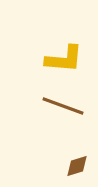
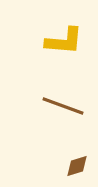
yellow L-shape: moved 18 px up
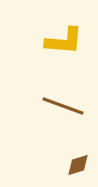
brown diamond: moved 1 px right, 1 px up
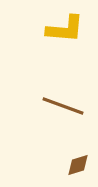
yellow L-shape: moved 1 px right, 12 px up
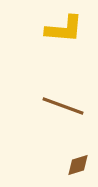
yellow L-shape: moved 1 px left
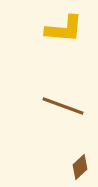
brown diamond: moved 2 px right, 2 px down; rotated 25 degrees counterclockwise
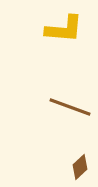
brown line: moved 7 px right, 1 px down
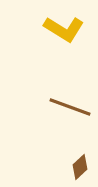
yellow L-shape: rotated 27 degrees clockwise
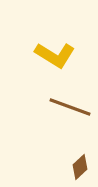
yellow L-shape: moved 9 px left, 26 px down
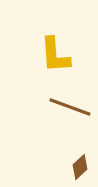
yellow L-shape: rotated 54 degrees clockwise
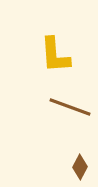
brown diamond: rotated 20 degrees counterclockwise
